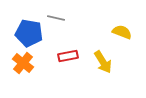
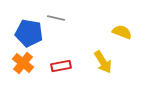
red rectangle: moved 7 px left, 10 px down
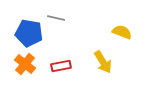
orange cross: moved 2 px right, 1 px down
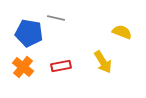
orange cross: moved 2 px left, 3 px down
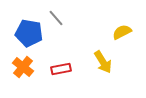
gray line: rotated 36 degrees clockwise
yellow semicircle: rotated 48 degrees counterclockwise
red rectangle: moved 3 px down
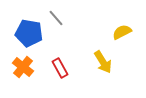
red rectangle: moved 1 px left, 1 px up; rotated 72 degrees clockwise
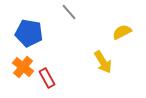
gray line: moved 13 px right, 6 px up
red rectangle: moved 13 px left, 10 px down
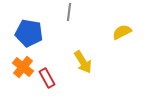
gray line: rotated 48 degrees clockwise
yellow arrow: moved 20 px left
